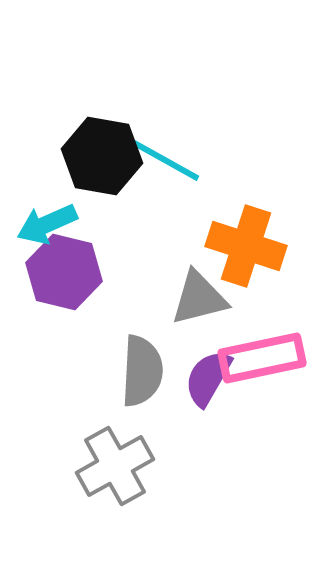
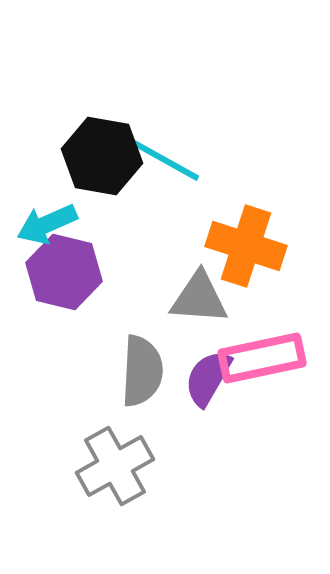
gray triangle: rotated 18 degrees clockwise
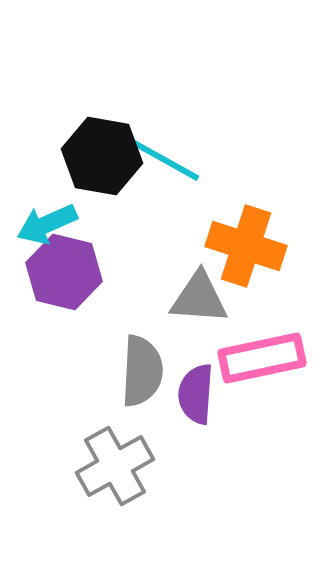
purple semicircle: moved 12 px left, 16 px down; rotated 26 degrees counterclockwise
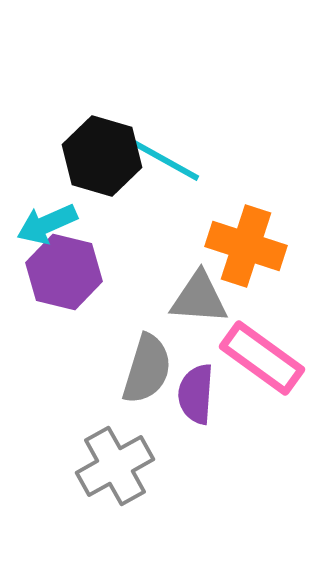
black hexagon: rotated 6 degrees clockwise
pink rectangle: rotated 48 degrees clockwise
gray semicircle: moved 5 px right, 2 px up; rotated 14 degrees clockwise
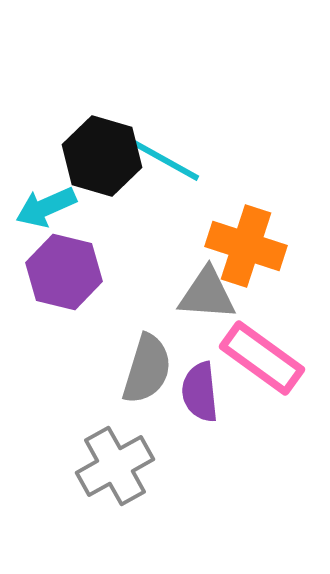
cyan arrow: moved 1 px left, 17 px up
gray triangle: moved 8 px right, 4 px up
purple semicircle: moved 4 px right, 2 px up; rotated 10 degrees counterclockwise
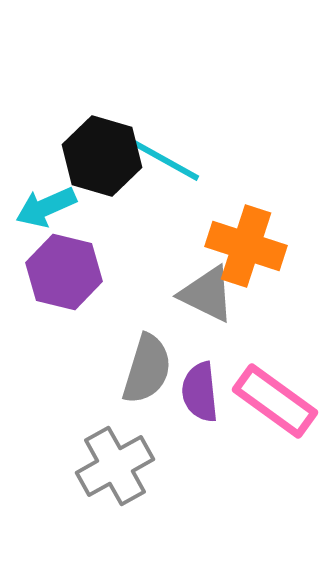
gray triangle: rotated 22 degrees clockwise
pink rectangle: moved 13 px right, 43 px down
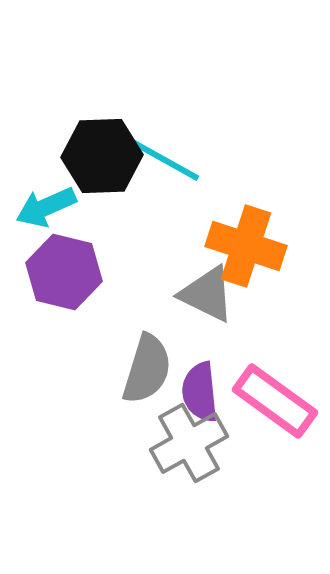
black hexagon: rotated 18 degrees counterclockwise
gray cross: moved 74 px right, 23 px up
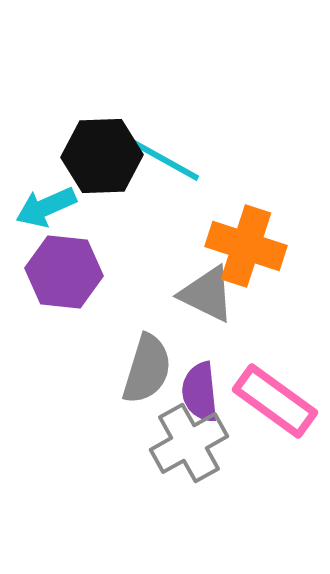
purple hexagon: rotated 8 degrees counterclockwise
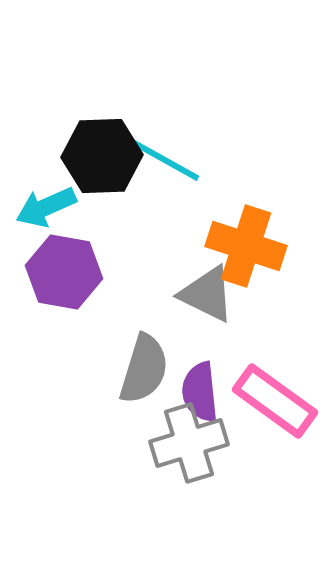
purple hexagon: rotated 4 degrees clockwise
gray semicircle: moved 3 px left
gray cross: rotated 12 degrees clockwise
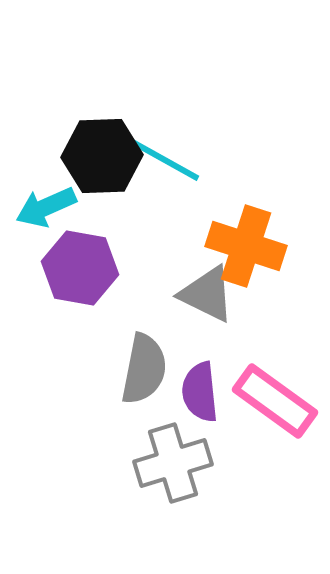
purple hexagon: moved 16 px right, 4 px up
gray semicircle: rotated 6 degrees counterclockwise
gray cross: moved 16 px left, 20 px down
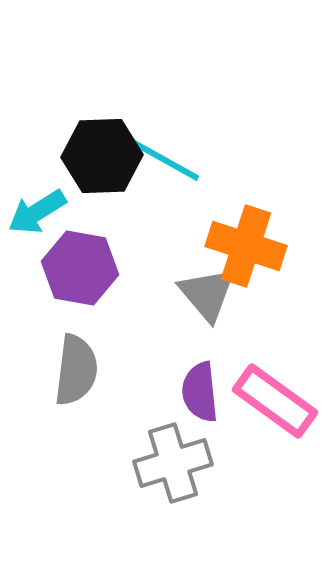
cyan arrow: moved 9 px left, 5 px down; rotated 8 degrees counterclockwise
gray triangle: rotated 24 degrees clockwise
gray semicircle: moved 68 px left, 1 px down; rotated 4 degrees counterclockwise
